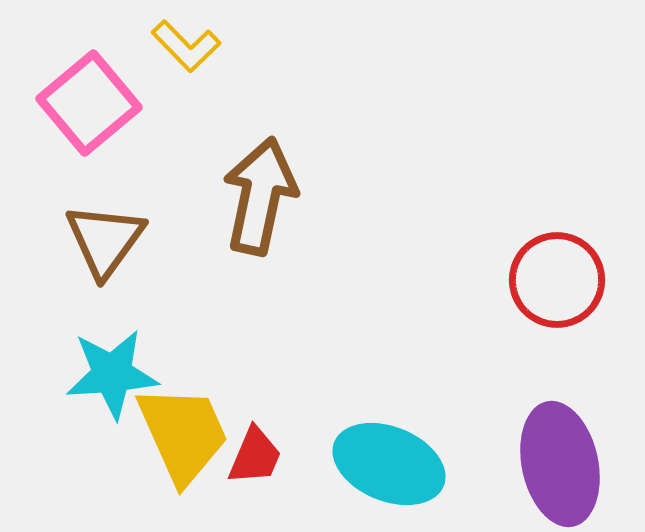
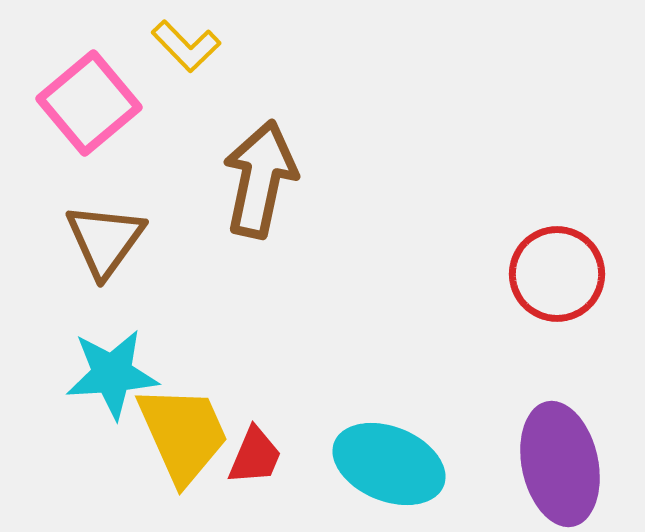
brown arrow: moved 17 px up
red circle: moved 6 px up
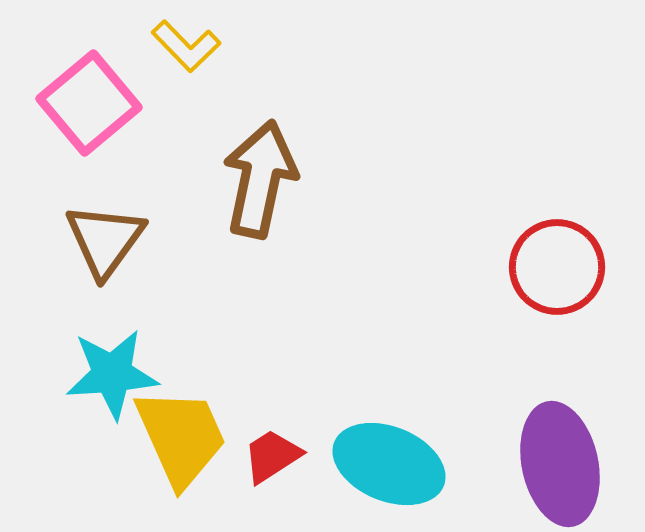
red circle: moved 7 px up
yellow trapezoid: moved 2 px left, 3 px down
red trapezoid: moved 17 px right; rotated 146 degrees counterclockwise
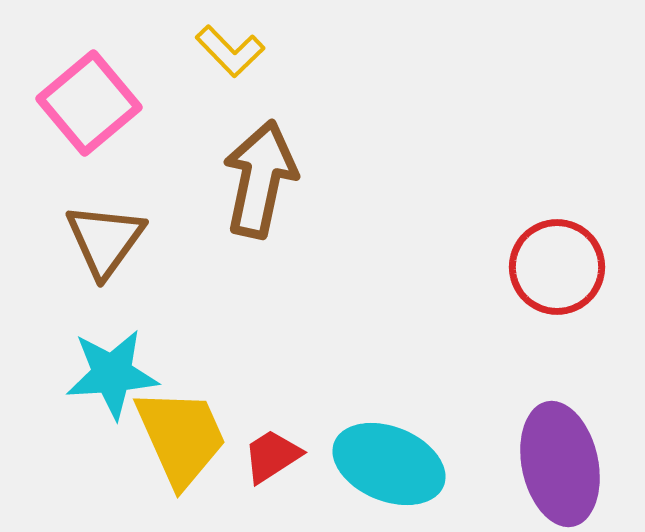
yellow L-shape: moved 44 px right, 5 px down
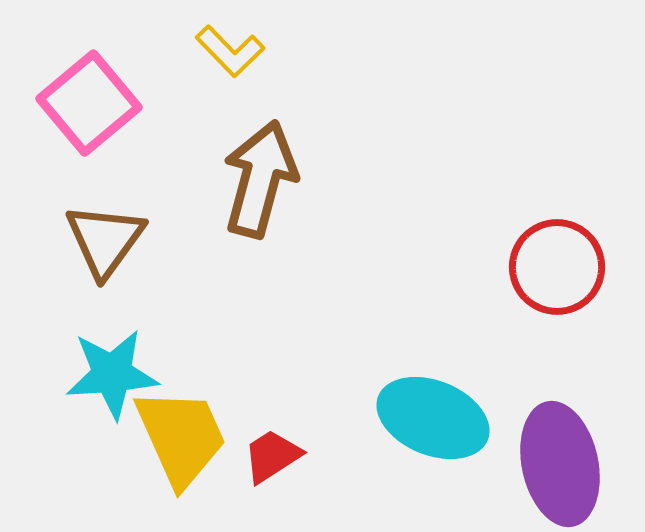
brown arrow: rotated 3 degrees clockwise
cyan ellipse: moved 44 px right, 46 px up
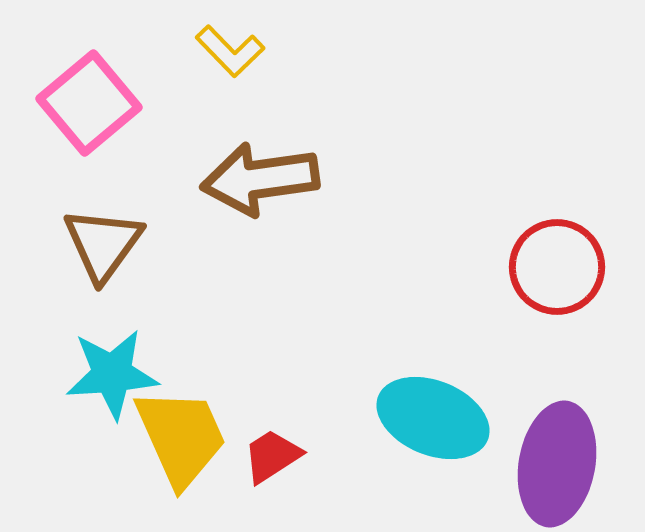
brown arrow: rotated 113 degrees counterclockwise
brown triangle: moved 2 px left, 4 px down
purple ellipse: moved 3 px left; rotated 22 degrees clockwise
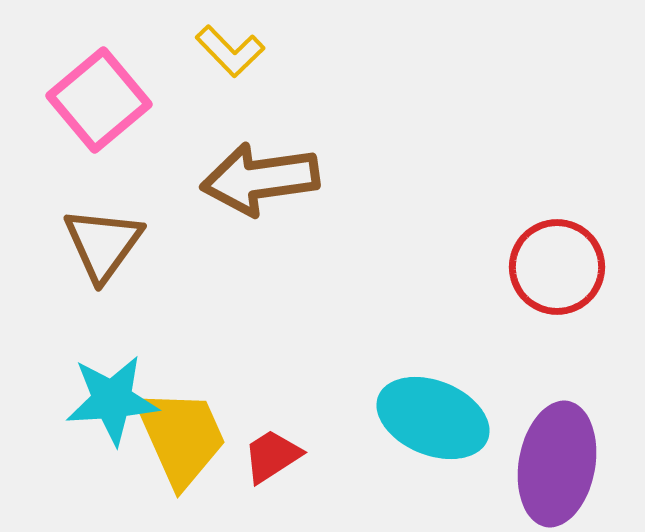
pink square: moved 10 px right, 3 px up
cyan star: moved 26 px down
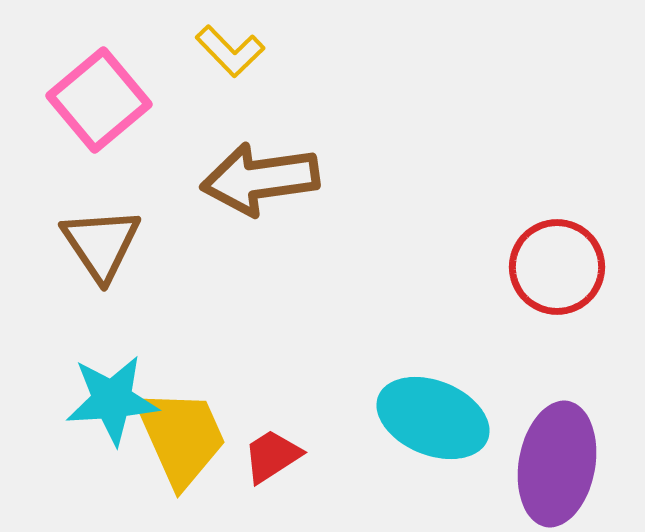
brown triangle: moved 2 px left; rotated 10 degrees counterclockwise
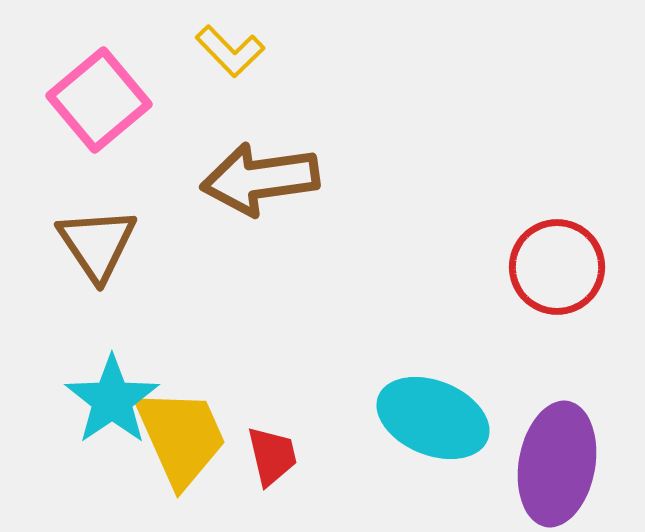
brown triangle: moved 4 px left
cyan star: rotated 30 degrees counterclockwise
red trapezoid: rotated 110 degrees clockwise
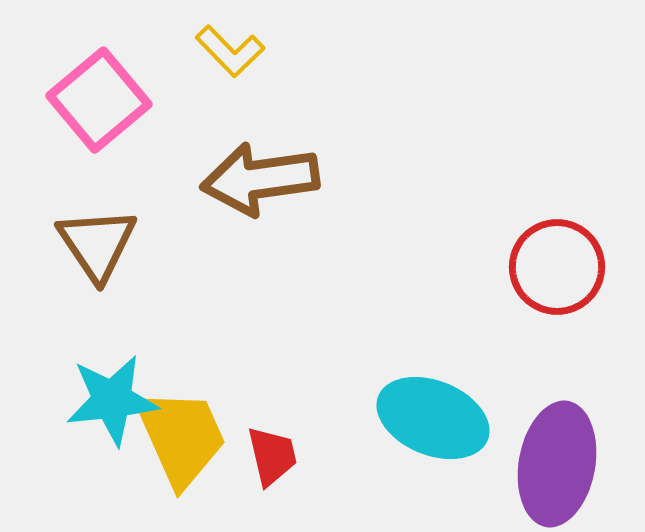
cyan star: rotated 28 degrees clockwise
